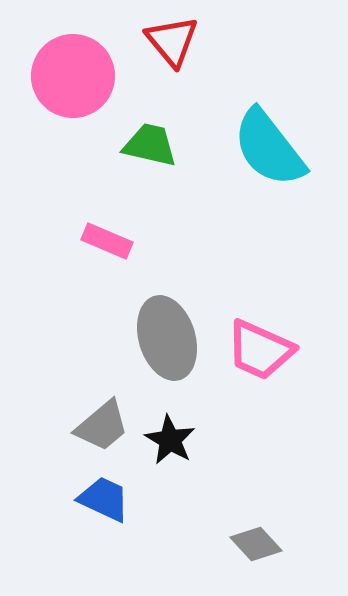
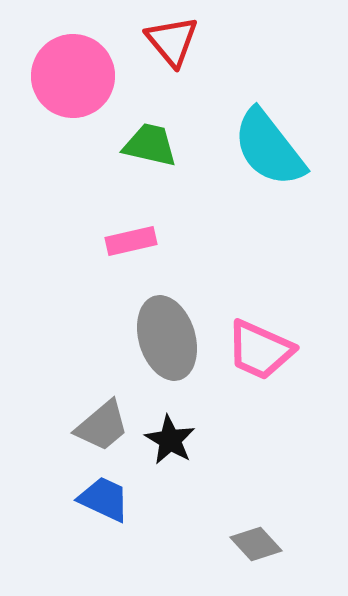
pink rectangle: moved 24 px right; rotated 36 degrees counterclockwise
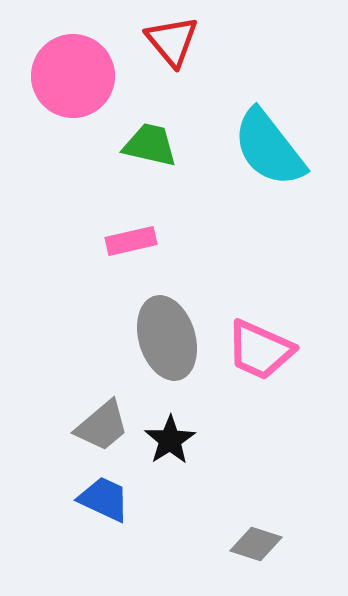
black star: rotated 9 degrees clockwise
gray diamond: rotated 30 degrees counterclockwise
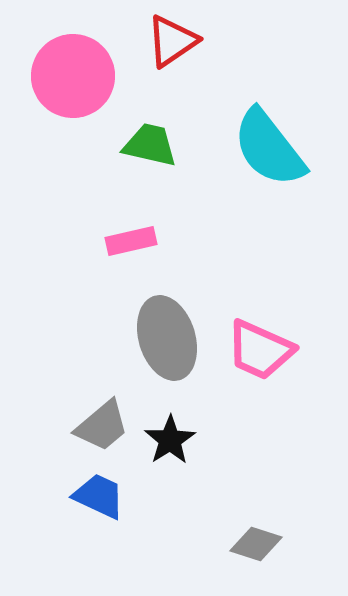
red triangle: rotated 36 degrees clockwise
blue trapezoid: moved 5 px left, 3 px up
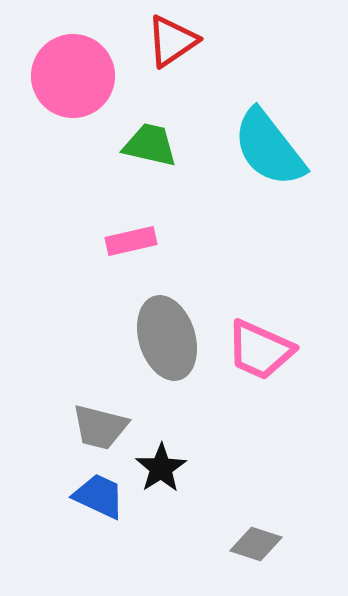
gray trapezoid: moved 2 px left, 1 px down; rotated 54 degrees clockwise
black star: moved 9 px left, 28 px down
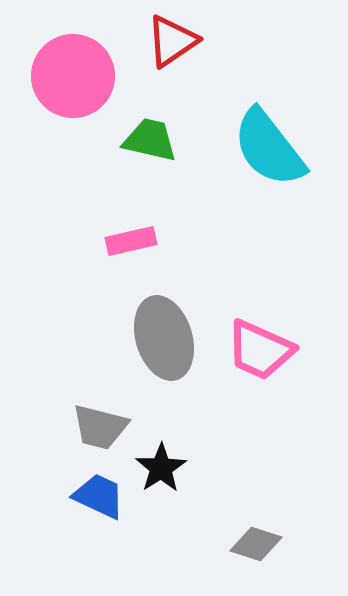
green trapezoid: moved 5 px up
gray ellipse: moved 3 px left
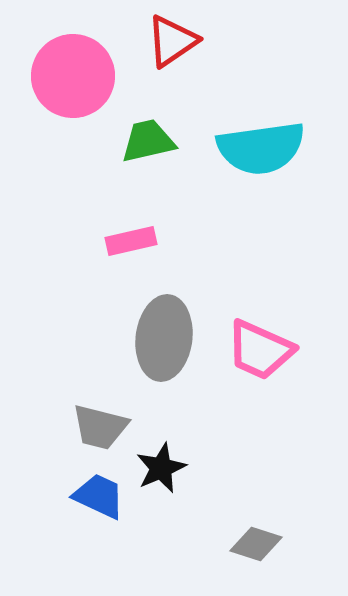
green trapezoid: moved 2 px left, 1 px down; rotated 26 degrees counterclockwise
cyan semicircle: moved 8 px left; rotated 60 degrees counterclockwise
gray ellipse: rotated 24 degrees clockwise
black star: rotated 9 degrees clockwise
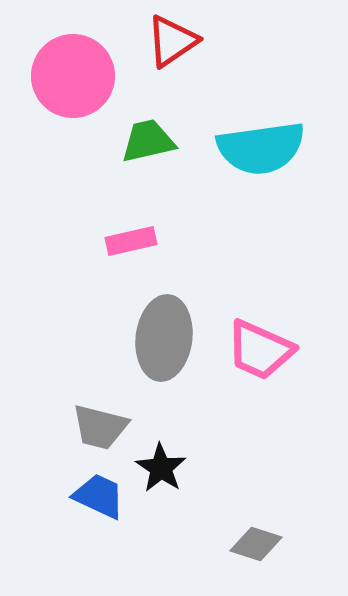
black star: rotated 15 degrees counterclockwise
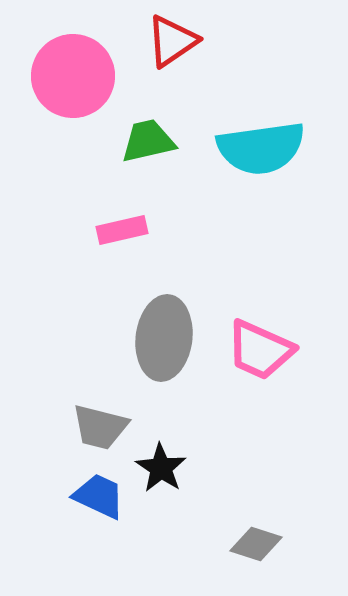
pink rectangle: moved 9 px left, 11 px up
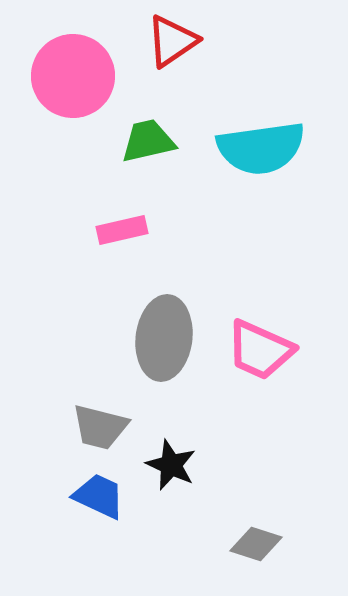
black star: moved 10 px right, 3 px up; rotated 9 degrees counterclockwise
